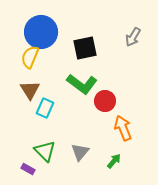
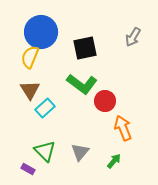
cyan rectangle: rotated 24 degrees clockwise
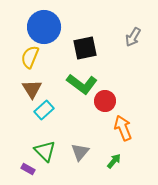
blue circle: moved 3 px right, 5 px up
brown triangle: moved 2 px right, 1 px up
cyan rectangle: moved 1 px left, 2 px down
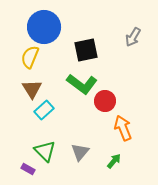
black square: moved 1 px right, 2 px down
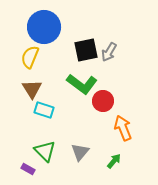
gray arrow: moved 24 px left, 15 px down
red circle: moved 2 px left
cyan rectangle: rotated 60 degrees clockwise
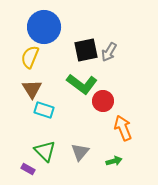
green arrow: rotated 35 degrees clockwise
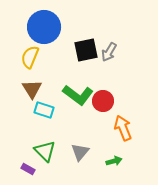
green L-shape: moved 4 px left, 11 px down
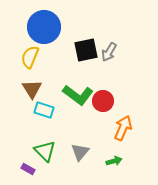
orange arrow: rotated 45 degrees clockwise
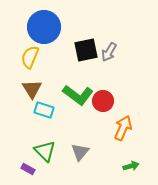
green arrow: moved 17 px right, 5 px down
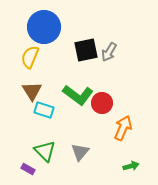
brown triangle: moved 2 px down
red circle: moved 1 px left, 2 px down
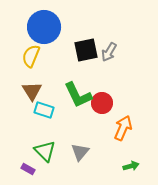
yellow semicircle: moved 1 px right, 1 px up
green L-shape: rotated 28 degrees clockwise
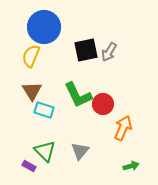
red circle: moved 1 px right, 1 px down
gray triangle: moved 1 px up
purple rectangle: moved 1 px right, 3 px up
